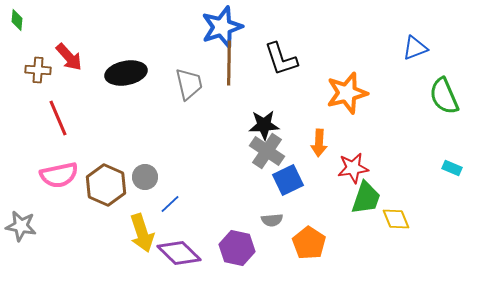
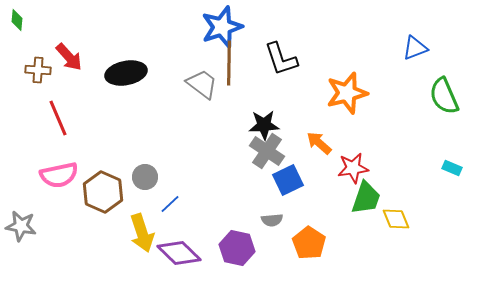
gray trapezoid: moved 13 px right; rotated 40 degrees counterclockwise
orange arrow: rotated 128 degrees clockwise
brown hexagon: moved 3 px left, 7 px down
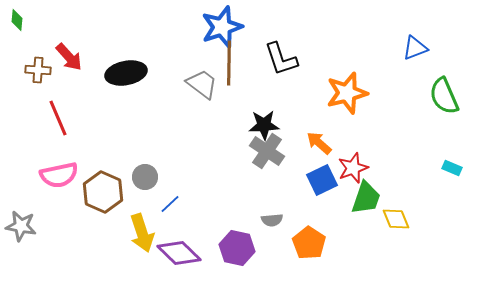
red star: rotated 12 degrees counterclockwise
blue square: moved 34 px right
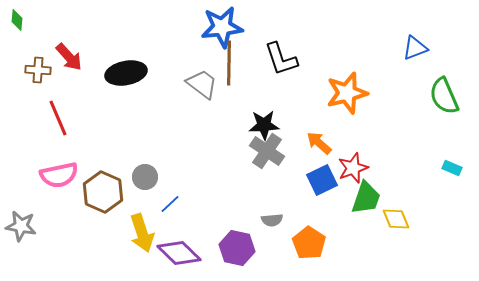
blue star: rotated 12 degrees clockwise
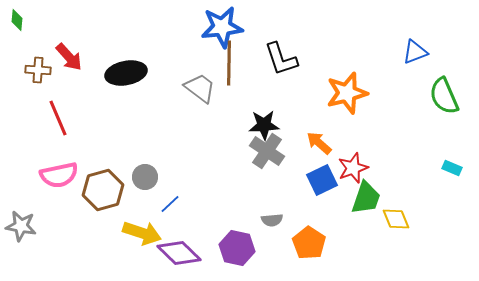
blue triangle: moved 4 px down
gray trapezoid: moved 2 px left, 4 px down
brown hexagon: moved 2 px up; rotated 21 degrees clockwise
yellow arrow: rotated 54 degrees counterclockwise
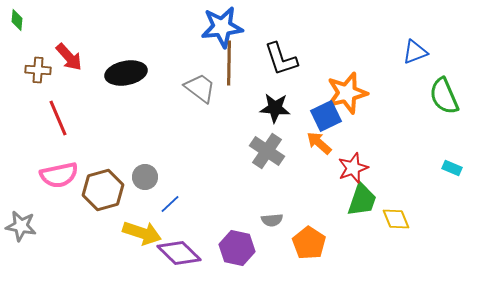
black star: moved 11 px right, 17 px up; rotated 8 degrees clockwise
blue square: moved 4 px right, 64 px up
green trapezoid: moved 4 px left, 2 px down
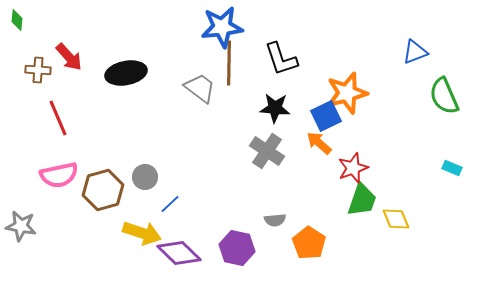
gray semicircle: moved 3 px right
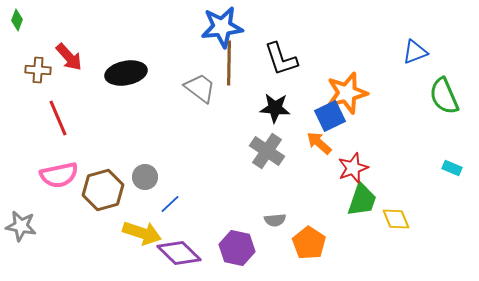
green diamond: rotated 15 degrees clockwise
blue square: moved 4 px right
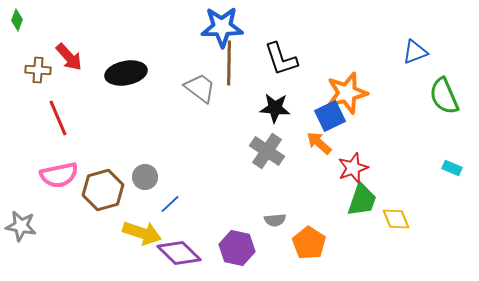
blue star: rotated 6 degrees clockwise
